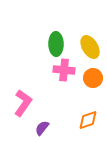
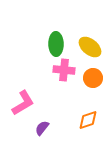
yellow ellipse: rotated 20 degrees counterclockwise
pink L-shape: rotated 24 degrees clockwise
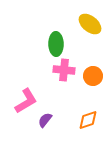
yellow ellipse: moved 23 px up
orange circle: moved 2 px up
pink L-shape: moved 3 px right, 2 px up
purple semicircle: moved 3 px right, 8 px up
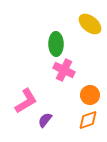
pink cross: rotated 20 degrees clockwise
orange circle: moved 3 px left, 19 px down
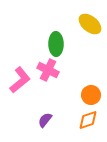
pink cross: moved 16 px left
orange circle: moved 1 px right
pink L-shape: moved 6 px left, 21 px up; rotated 8 degrees counterclockwise
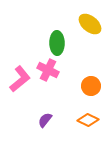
green ellipse: moved 1 px right, 1 px up
pink L-shape: moved 1 px up
orange circle: moved 9 px up
orange diamond: rotated 45 degrees clockwise
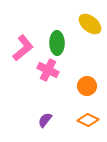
pink L-shape: moved 3 px right, 31 px up
orange circle: moved 4 px left
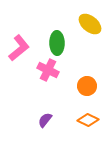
pink L-shape: moved 4 px left
